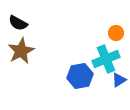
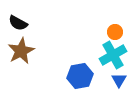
orange circle: moved 1 px left, 1 px up
cyan cross: moved 7 px right, 4 px up; rotated 8 degrees counterclockwise
blue triangle: rotated 28 degrees counterclockwise
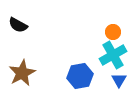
black semicircle: moved 2 px down
orange circle: moved 2 px left
brown star: moved 1 px right, 22 px down
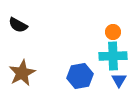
cyan cross: moved 1 px down; rotated 28 degrees clockwise
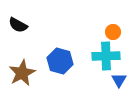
cyan cross: moved 7 px left
blue hexagon: moved 20 px left, 15 px up; rotated 25 degrees clockwise
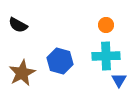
orange circle: moved 7 px left, 7 px up
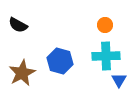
orange circle: moved 1 px left
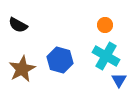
cyan cross: rotated 32 degrees clockwise
blue hexagon: moved 1 px up
brown star: moved 4 px up
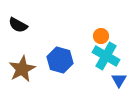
orange circle: moved 4 px left, 11 px down
